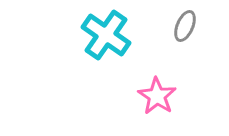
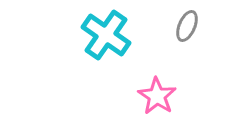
gray ellipse: moved 2 px right
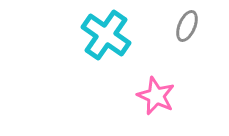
pink star: moved 1 px left; rotated 9 degrees counterclockwise
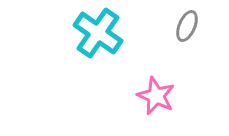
cyan cross: moved 8 px left, 2 px up
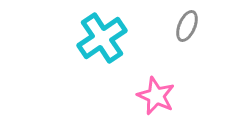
cyan cross: moved 4 px right, 5 px down; rotated 21 degrees clockwise
